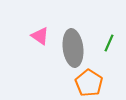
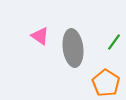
green line: moved 5 px right, 1 px up; rotated 12 degrees clockwise
orange pentagon: moved 17 px right
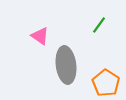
green line: moved 15 px left, 17 px up
gray ellipse: moved 7 px left, 17 px down
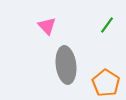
green line: moved 8 px right
pink triangle: moved 7 px right, 10 px up; rotated 12 degrees clockwise
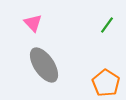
pink triangle: moved 14 px left, 3 px up
gray ellipse: moved 22 px left; rotated 27 degrees counterclockwise
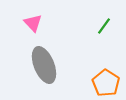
green line: moved 3 px left, 1 px down
gray ellipse: rotated 12 degrees clockwise
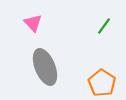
gray ellipse: moved 1 px right, 2 px down
orange pentagon: moved 4 px left
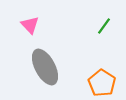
pink triangle: moved 3 px left, 2 px down
gray ellipse: rotated 6 degrees counterclockwise
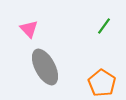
pink triangle: moved 1 px left, 4 px down
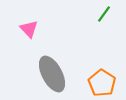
green line: moved 12 px up
gray ellipse: moved 7 px right, 7 px down
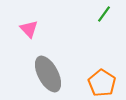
gray ellipse: moved 4 px left
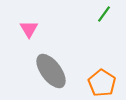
pink triangle: rotated 12 degrees clockwise
gray ellipse: moved 3 px right, 3 px up; rotated 9 degrees counterclockwise
